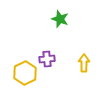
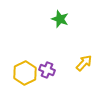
purple cross: moved 11 px down; rotated 28 degrees clockwise
yellow arrow: rotated 42 degrees clockwise
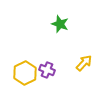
green star: moved 5 px down
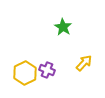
green star: moved 3 px right, 3 px down; rotated 12 degrees clockwise
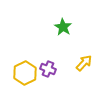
purple cross: moved 1 px right, 1 px up
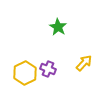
green star: moved 5 px left
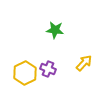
green star: moved 3 px left, 3 px down; rotated 24 degrees counterclockwise
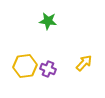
green star: moved 7 px left, 9 px up
yellow hexagon: moved 7 px up; rotated 20 degrees clockwise
